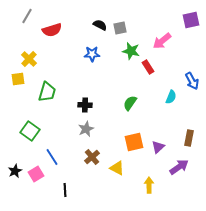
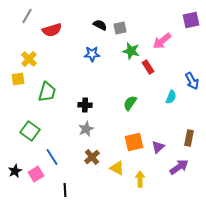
yellow arrow: moved 9 px left, 6 px up
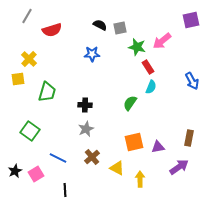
green star: moved 6 px right, 4 px up
cyan semicircle: moved 20 px left, 10 px up
purple triangle: rotated 32 degrees clockwise
blue line: moved 6 px right, 1 px down; rotated 30 degrees counterclockwise
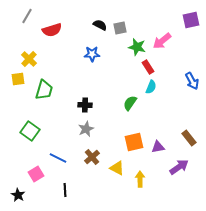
green trapezoid: moved 3 px left, 2 px up
brown rectangle: rotated 49 degrees counterclockwise
black star: moved 3 px right, 24 px down; rotated 16 degrees counterclockwise
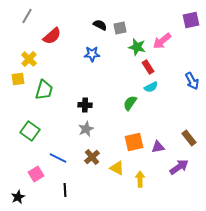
red semicircle: moved 6 px down; rotated 24 degrees counterclockwise
cyan semicircle: rotated 40 degrees clockwise
black star: moved 2 px down; rotated 16 degrees clockwise
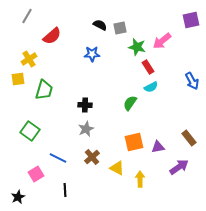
yellow cross: rotated 14 degrees clockwise
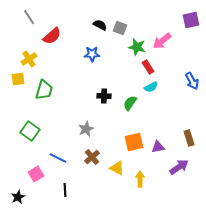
gray line: moved 2 px right, 1 px down; rotated 63 degrees counterclockwise
gray square: rotated 32 degrees clockwise
black cross: moved 19 px right, 9 px up
brown rectangle: rotated 21 degrees clockwise
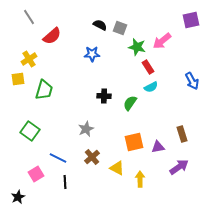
brown rectangle: moved 7 px left, 4 px up
black line: moved 8 px up
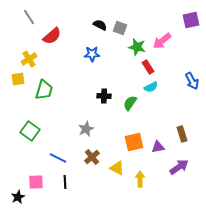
pink square: moved 8 px down; rotated 28 degrees clockwise
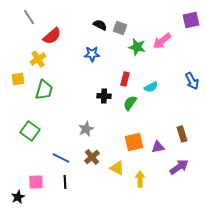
yellow cross: moved 9 px right
red rectangle: moved 23 px left, 12 px down; rotated 48 degrees clockwise
blue line: moved 3 px right
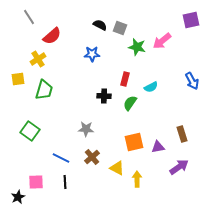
gray star: rotated 28 degrees clockwise
yellow arrow: moved 3 px left
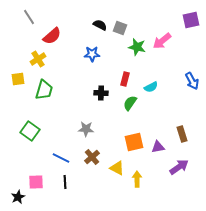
black cross: moved 3 px left, 3 px up
